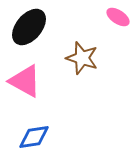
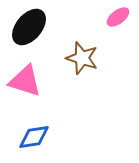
pink ellipse: rotated 70 degrees counterclockwise
pink triangle: rotated 12 degrees counterclockwise
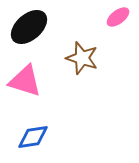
black ellipse: rotated 9 degrees clockwise
blue diamond: moved 1 px left
